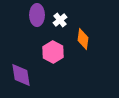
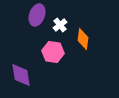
purple ellipse: rotated 20 degrees clockwise
white cross: moved 5 px down
pink hexagon: rotated 20 degrees counterclockwise
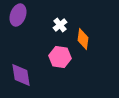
purple ellipse: moved 19 px left
pink hexagon: moved 7 px right, 5 px down
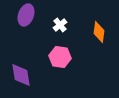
purple ellipse: moved 8 px right
orange diamond: moved 16 px right, 7 px up
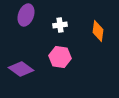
white cross: rotated 32 degrees clockwise
orange diamond: moved 1 px left, 1 px up
purple diamond: moved 6 px up; rotated 45 degrees counterclockwise
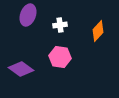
purple ellipse: moved 2 px right
orange diamond: rotated 35 degrees clockwise
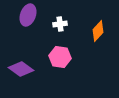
white cross: moved 1 px up
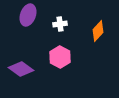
pink hexagon: rotated 20 degrees clockwise
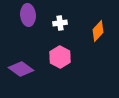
purple ellipse: rotated 25 degrees counterclockwise
white cross: moved 1 px up
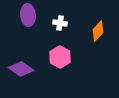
white cross: rotated 16 degrees clockwise
